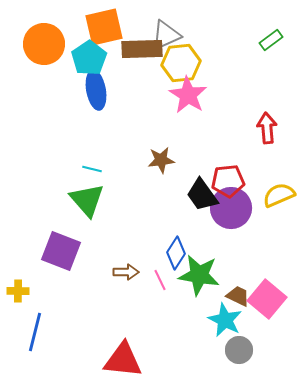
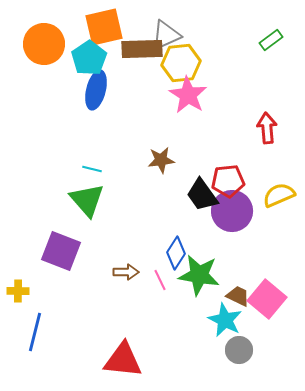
blue ellipse: rotated 24 degrees clockwise
purple circle: moved 1 px right, 3 px down
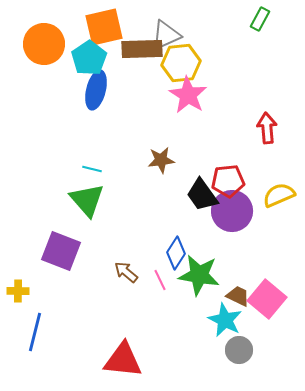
green rectangle: moved 11 px left, 21 px up; rotated 25 degrees counterclockwise
brown arrow: rotated 140 degrees counterclockwise
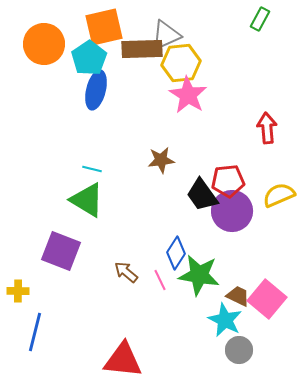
green triangle: rotated 18 degrees counterclockwise
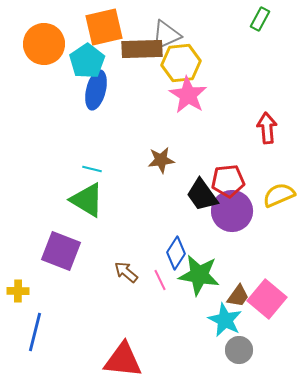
cyan pentagon: moved 2 px left, 3 px down
brown trapezoid: rotated 100 degrees clockwise
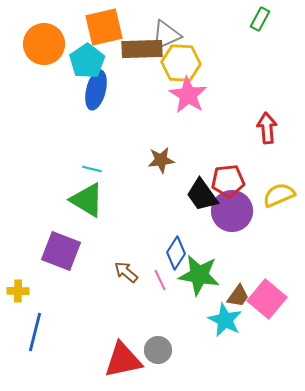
yellow hexagon: rotated 9 degrees clockwise
gray circle: moved 81 px left
red triangle: rotated 18 degrees counterclockwise
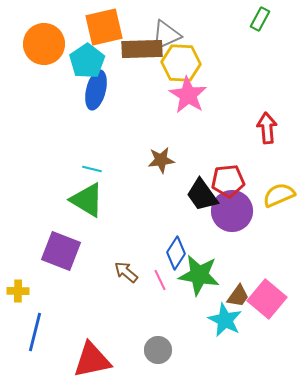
red triangle: moved 31 px left
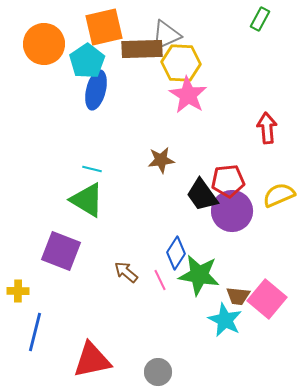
brown trapezoid: rotated 60 degrees clockwise
gray circle: moved 22 px down
